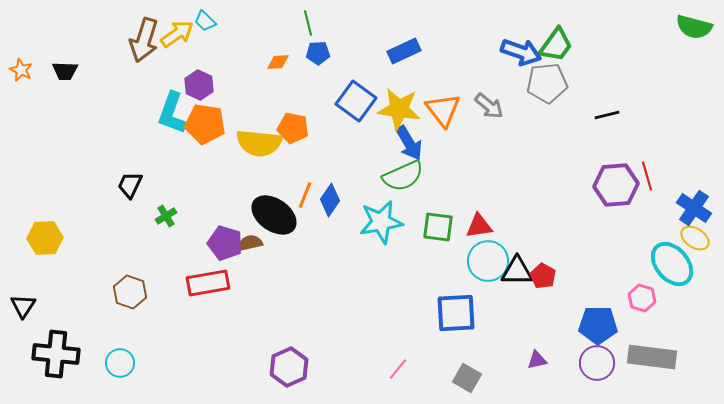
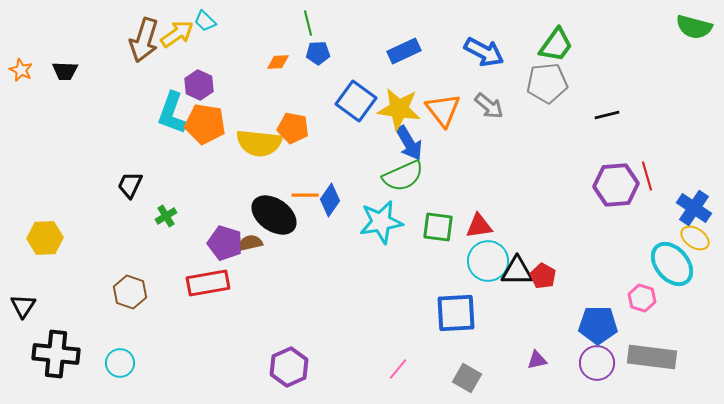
blue arrow at (521, 52): moved 37 px left; rotated 9 degrees clockwise
orange line at (305, 195): rotated 68 degrees clockwise
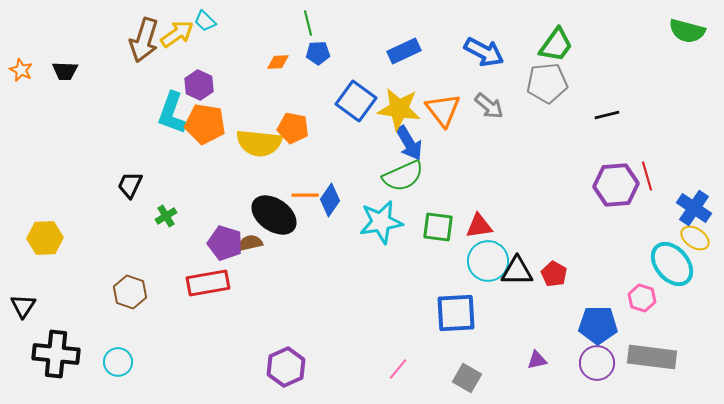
green semicircle at (694, 27): moved 7 px left, 4 px down
red pentagon at (543, 276): moved 11 px right, 2 px up
cyan circle at (120, 363): moved 2 px left, 1 px up
purple hexagon at (289, 367): moved 3 px left
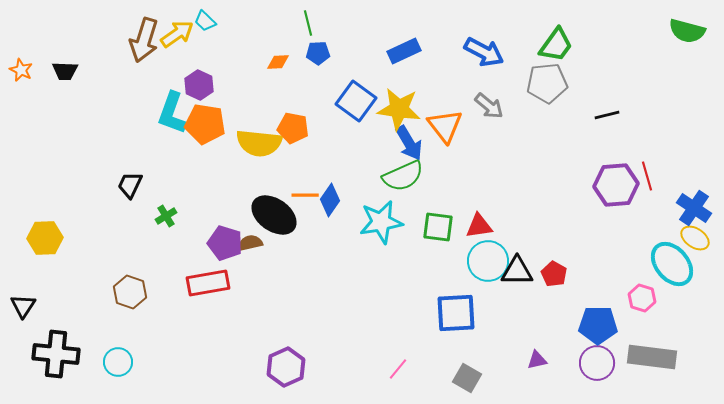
orange triangle at (443, 110): moved 2 px right, 16 px down
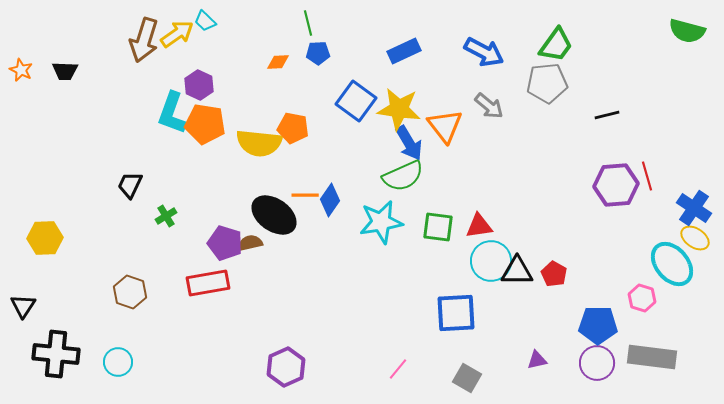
cyan circle at (488, 261): moved 3 px right
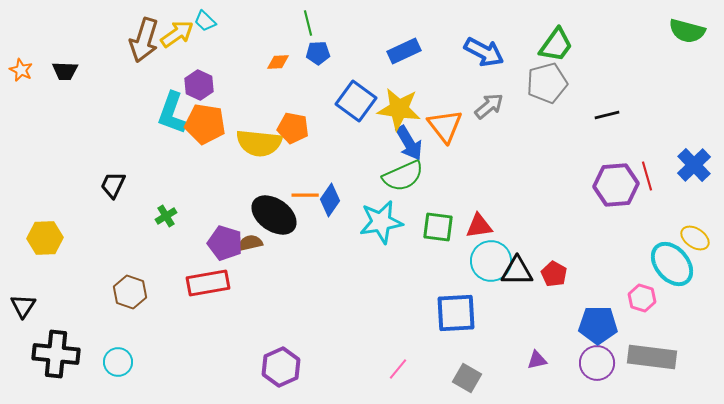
gray pentagon at (547, 83): rotated 9 degrees counterclockwise
gray arrow at (489, 106): rotated 80 degrees counterclockwise
black trapezoid at (130, 185): moved 17 px left
blue cross at (694, 208): moved 43 px up; rotated 12 degrees clockwise
purple hexagon at (286, 367): moved 5 px left
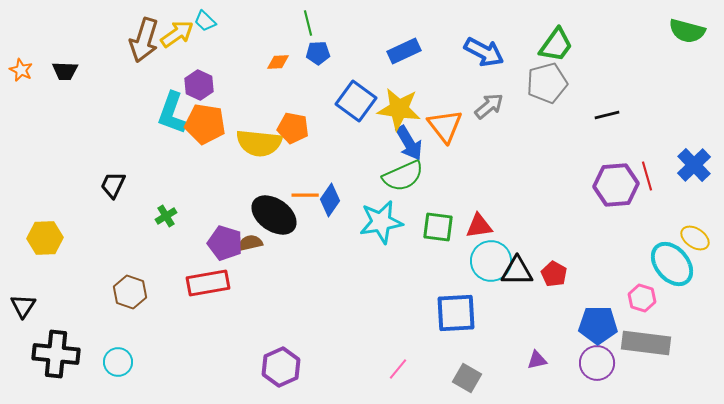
gray rectangle at (652, 357): moved 6 px left, 14 px up
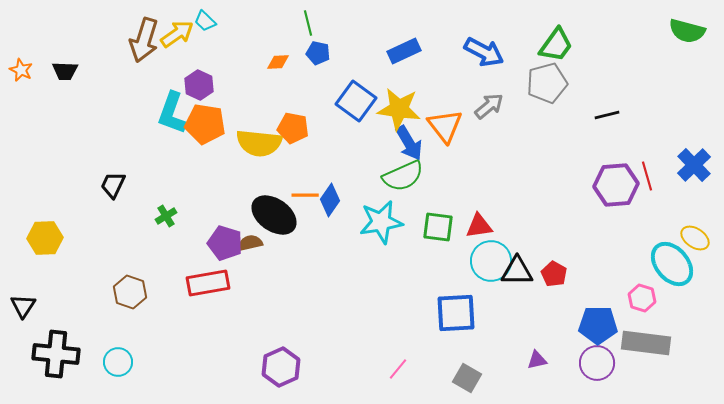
blue pentagon at (318, 53): rotated 15 degrees clockwise
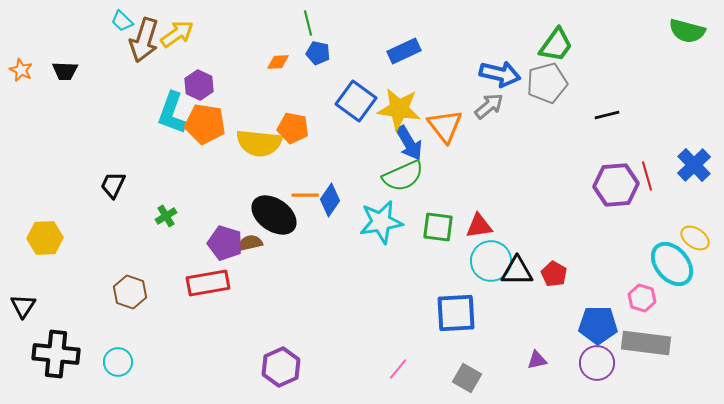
cyan trapezoid at (205, 21): moved 83 px left
blue arrow at (484, 52): moved 16 px right, 22 px down; rotated 15 degrees counterclockwise
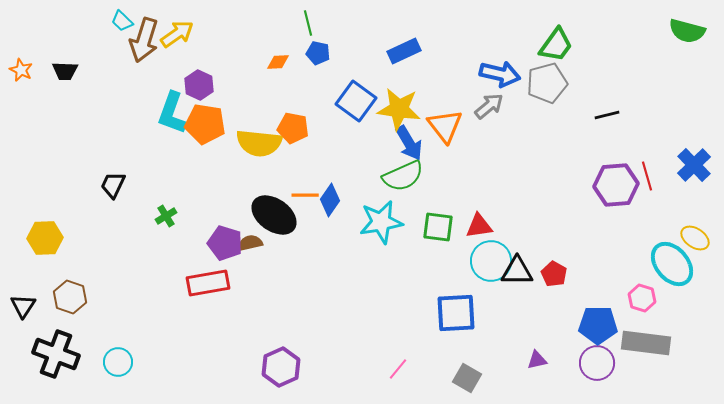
brown hexagon at (130, 292): moved 60 px left, 5 px down
black cross at (56, 354): rotated 15 degrees clockwise
